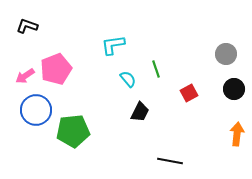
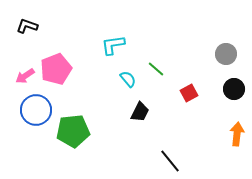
green line: rotated 30 degrees counterclockwise
black line: rotated 40 degrees clockwise
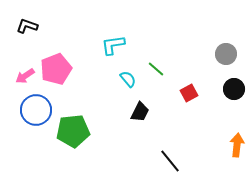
orange arrow: moved 11 px down
